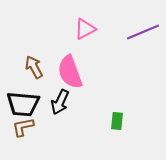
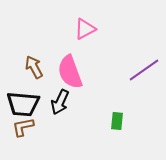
purple line: moved 1 px right, 38 px down; rotated 12 degrees counterclockwise
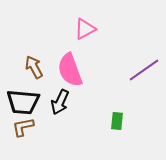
pink semicircle: moved 2 px up
black trapezoid: moved 2 px up
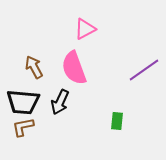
pink semicircle: moved 4 px right, 2 px up
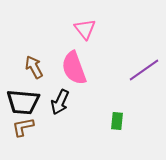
pink triangle: rotated 40 degrees counterclockwise
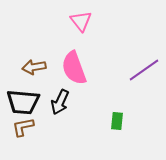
pink triangle: moved 4 px left, 8 px up
brown arrow: rotated 70 degrees counterclockwise
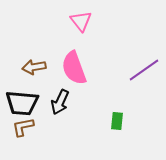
black trapezoid: moved 1 px left, 1 px down
